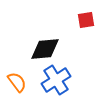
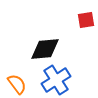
orange semicircle: moved 2 px down
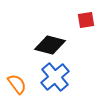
black diamond: moved 5 px right, 4 px up; rotated 20 degrees clockwise
blue cross: moved 1 px left, 3 px up; rotated 8 degrees counterclockwise
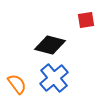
blue cross: moved 1 px left, 1 px down
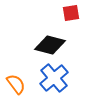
red square: moved 15 px left, 7 px up
orange semicircle: moved 1 px left
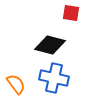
red square: rotated 18 degrees clockwise
blue cross: rotated 36 degrees counterclockwise
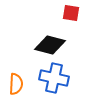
orange semicircle: rotated 40 degrees clockwise
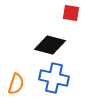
orange semicircle: rotated 15 degrees clockwise
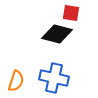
black diamond: moved 7 px right, 11 px up
orange semicircle: moved 3 px up
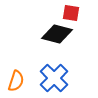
blue cross: rotated 32 degrees clockwise
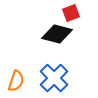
red square: rotated 30 degrees counterclockwise
